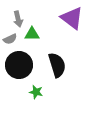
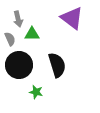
gray semicircle: rotated 88 degrees counterclockwise
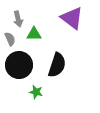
green triangle: moved 2 px right
black semicircle: rotated 35 degrees clockwise
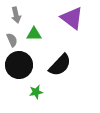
gray arrow: moved 2 px left, 4 px up
gray semicircle: moved 2 px right, 1 px down
black semicircle: moved 3 px right; rotated 25 degrees clockwise
green star: rotated 24 degrees counterclockwise
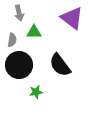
gray arrow: moved 3 px right, 2 px up
green triangle: moved 2 px up
gray semicircle: rotated 32 degrees clockwise
black semicircle: rotated 100 degrees clockwise
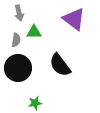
purple triangle: moved 2 px right, 1 px down
gray semicircle: moved 4 px right
black circle: moved 1 px left, 3 px down
green star: moved 1 px left, 11 px down
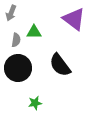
gray arrow: moved 8 px left; rotated 35 degrees clockwise
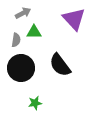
gray arrow: moved 12 px right; rotated 140 degrees counterclockwise
purple triangle: rotated 10 degrees clockwise
black circle: moved 3 px right
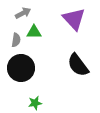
black semicircle: moved 18 px right
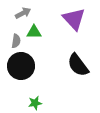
gray semicircle: moved 1 px down
black circle: moved 2 px up
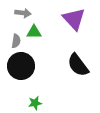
gray arrow: rotated 35 degrees clockwise
